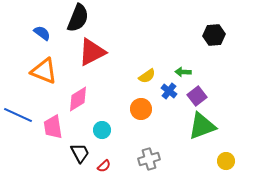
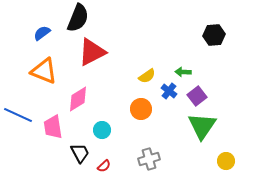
blue semicircle: rotated 72 degrees counterclockwise
green triangle: rotated 36 degrees counterclockwise
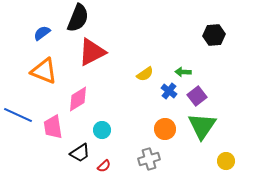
yellow semicircle: moved 2 px left, 2 px up
orange circle: moved 24 px right, 20 px down
black trapezoid: rotated 85 degrees clockwise
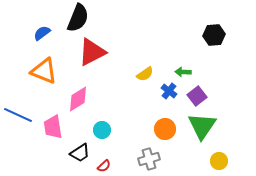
yellow circle: moved 7 px left
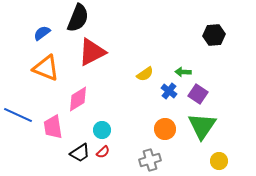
orange triangle: moved 2 px right, 3 px up
purple square: moved 1 px right, 2 px up; rotated 18 degrees counterclockwise
gray cross: moved 1 px right, 1 px down
red semicircle: moved 1 px left, 14 px up
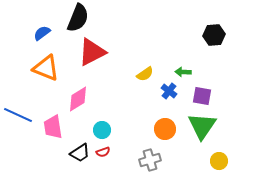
purple square: moved 4 px right, 2 px down; rotated 24 degrees counterclockwise
red semicircle: rotated 24 degrees clockwise
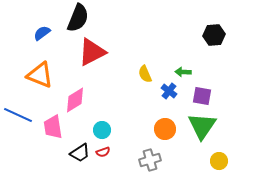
orange triangle: moved 6 px left, 7 px down
yellow semicircle: rotated 102 degrees clockwise
pink diamond: moved 3 px left, 1 px down
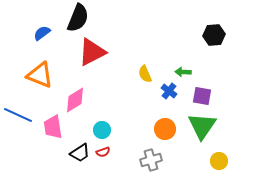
gray cross: moved 1 px right
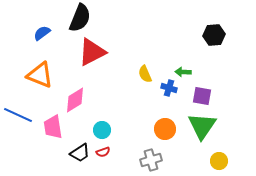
black semicircle: moved 2 px right
blue cross: moved 3 px up; rotated 21 degrees counterclockwise
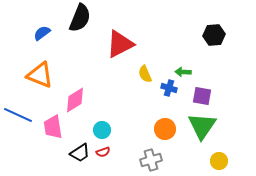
red triangle: moved 28 px right, 8 px up
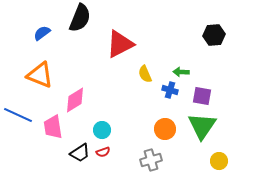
green arrow: moved 2 px left
blue cross: moved 1 px right, 2 px down
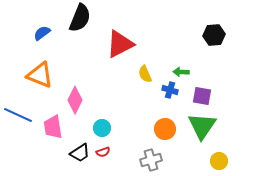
pink diamond: rotated 32 degrees counterclockwise
cyan circle: moved 2 px up
